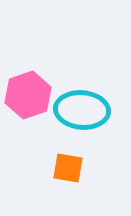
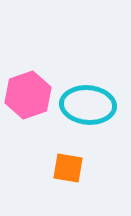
cyan ellipse: moved 6 px right, 5 px up
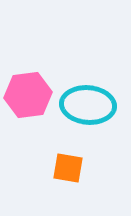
pink hexagon: rotated 12 degrees clockwise
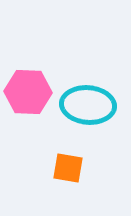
pink hexagon: moved 3 px up; rotated 9 degrees clockwise
